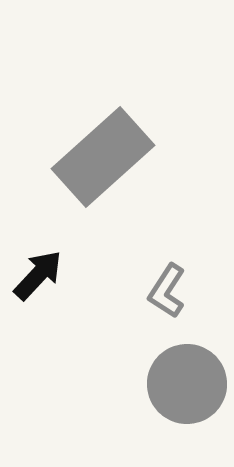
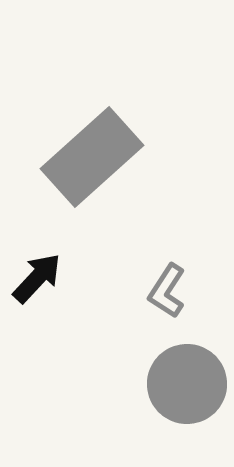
gray rectangle: moved 11 px left
black arrow: moved 1 px left, 3 px down
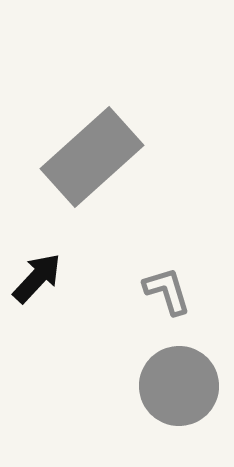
gray L-shape: rotated 130 degrees clockwise
gray circle: moved 8 px left, 2 px down
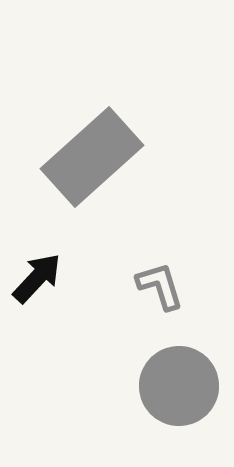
gray L-shape: moved 7 px left, 5 px up
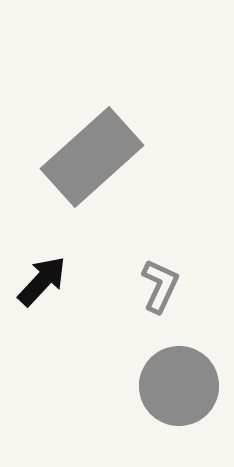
black arrow: moved 5 px right, 3 px down
gray L-shape: rotated 42 degrees clockwise
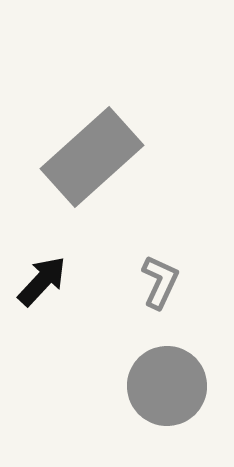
gray L-shape: moved 4 px up
gray circle: moved 12 px left
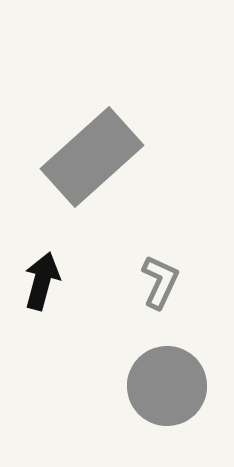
black arrow: rotated 28 degrees counterclockwise
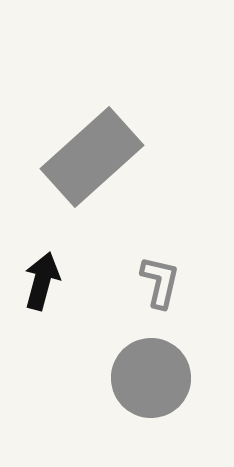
gray L-shape: rotated 12 degrees counterclockwise
gray circle: moved 16 px left, 8 px up
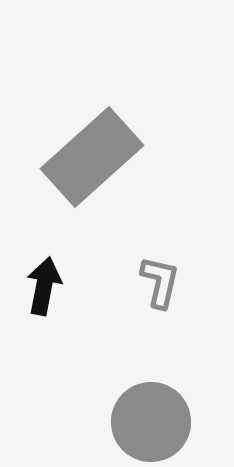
black arrow: moved 2 px right, 5 px down; rotated 4 degrees counterclockwise
gray circle: moved 44 px down
